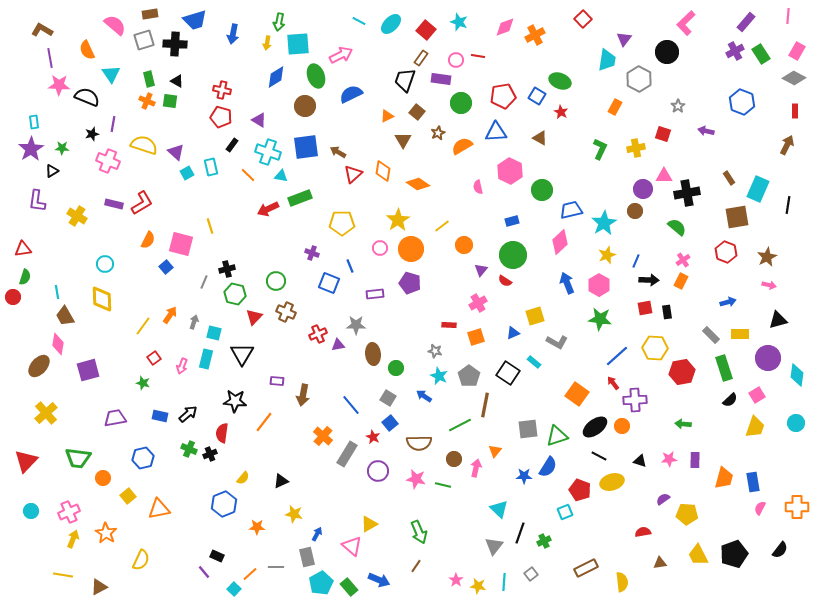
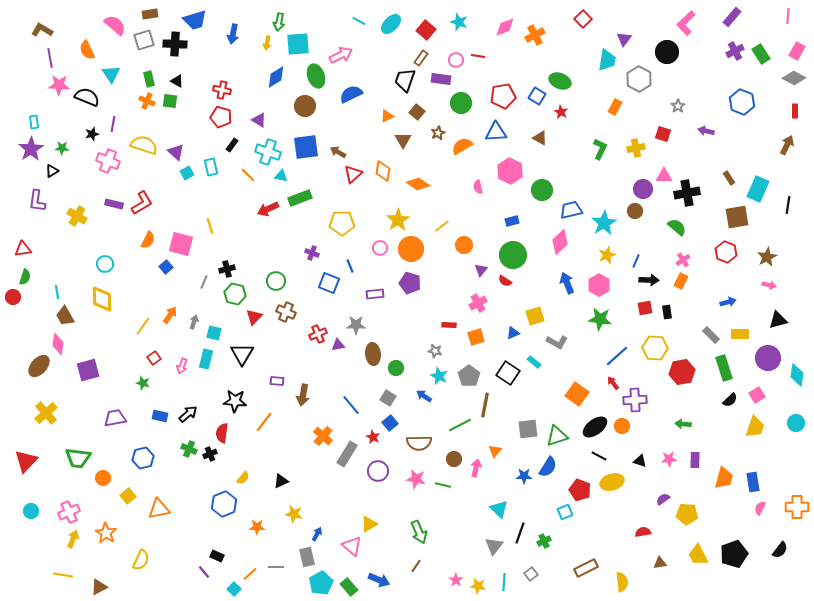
purple rectangle at (746, 22): moved 14 px left, 5 px up
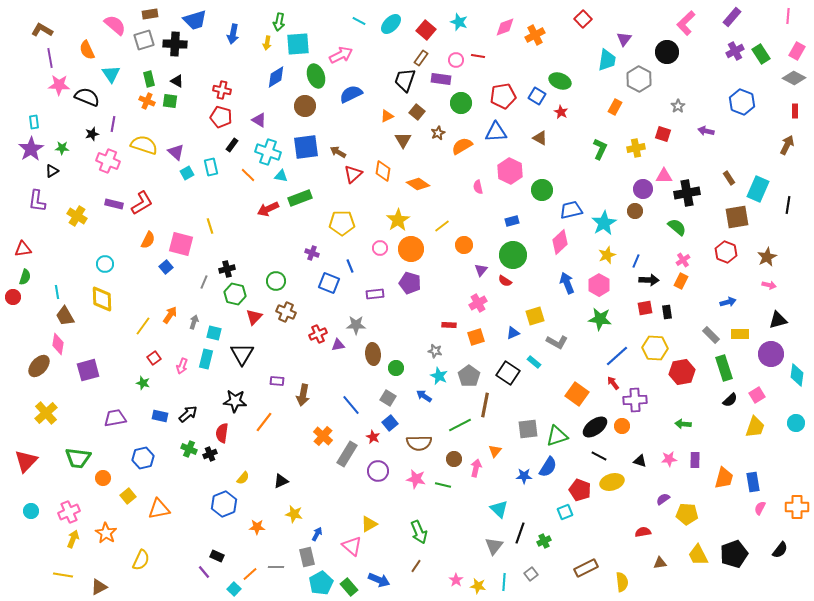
purple circle at (768, 358): moved 3 px right, 4 px up
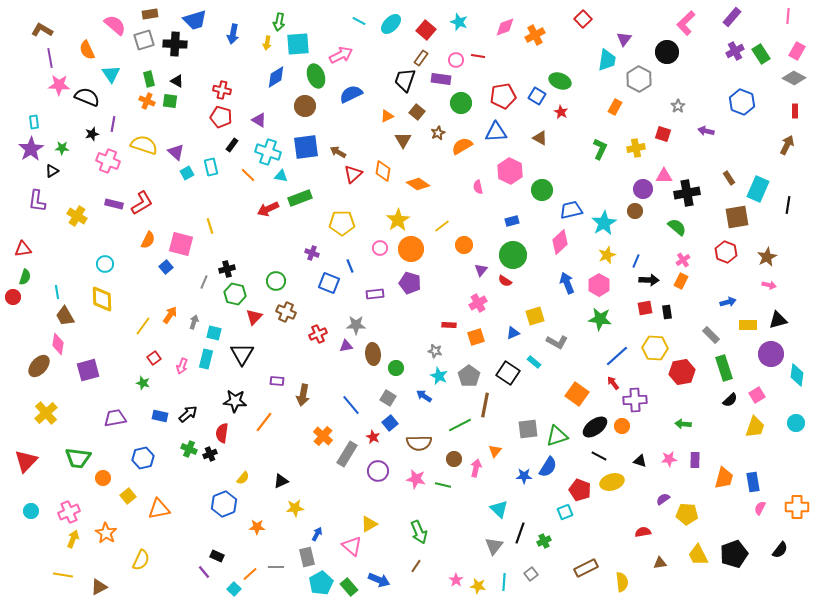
yellow rectangle at (740, 334): moved 8 px right, 9 px up
purple triangle at (338, 345): moved 8 px right, 1 px down
yellow star at (294, 514): moved 1 px right, 6 px up; rotated 18 degrees counterclockwise
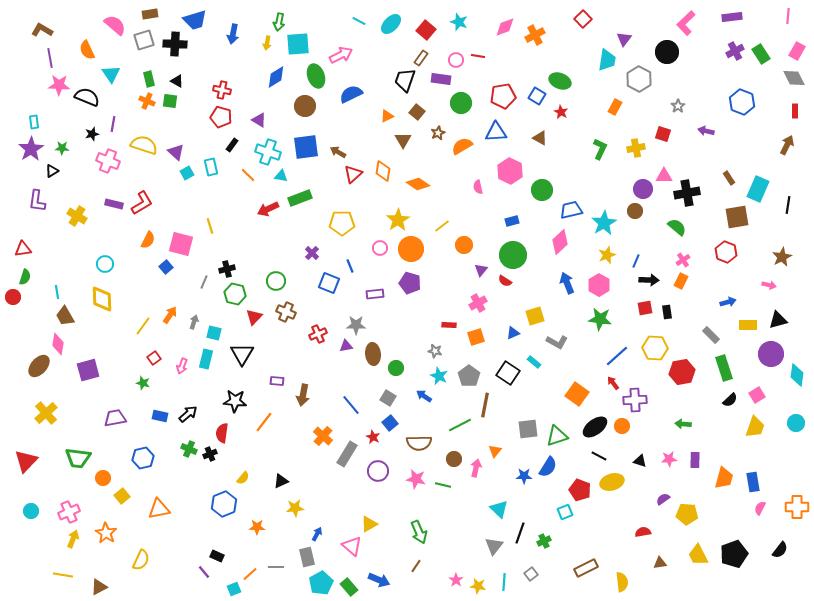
purple rectangle at (732, 17): rotated 42 degrees clockwise
gray diamond at (794, 78): rotated 35 degrees clockwise
purple cross at (312, 253): rotated 24 degrees clockwise
brown star at (767, 257): moved 15 px right
yellow square at (128, 496): moved 6 px left
cyan square at (234, 589): rotated 24 degrees clockwise
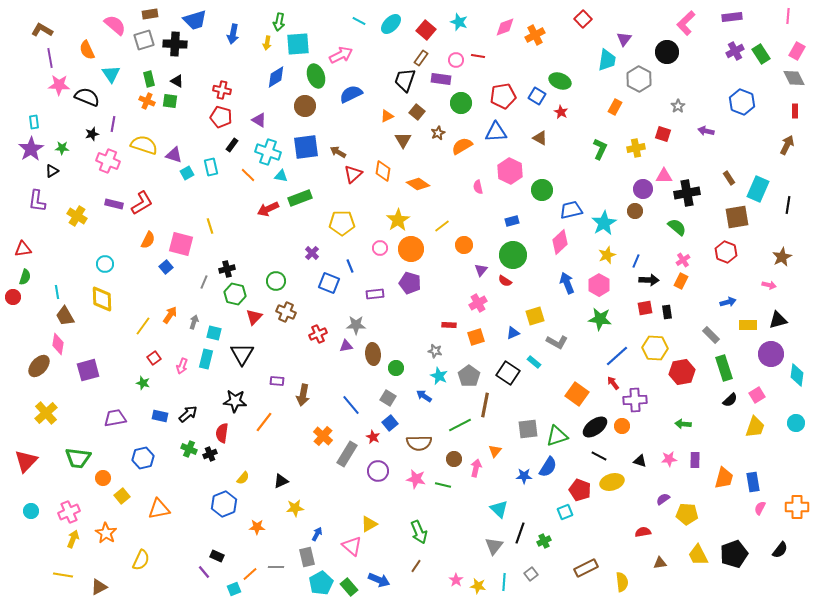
purple triangle at (176, 152): moved 2 px left, 3 px down; rotated 24 degrees counterclockwise
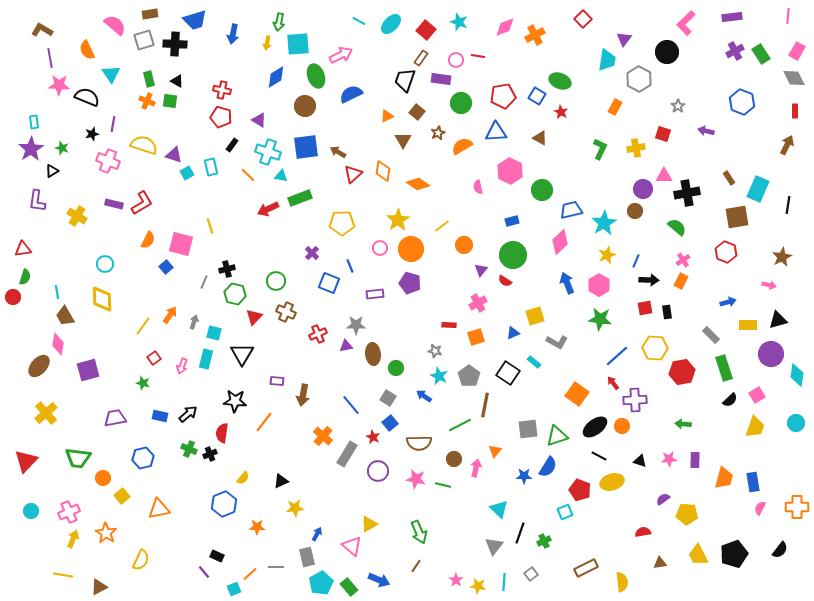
green star at (62, 148): rotated 16 degrees clockwise
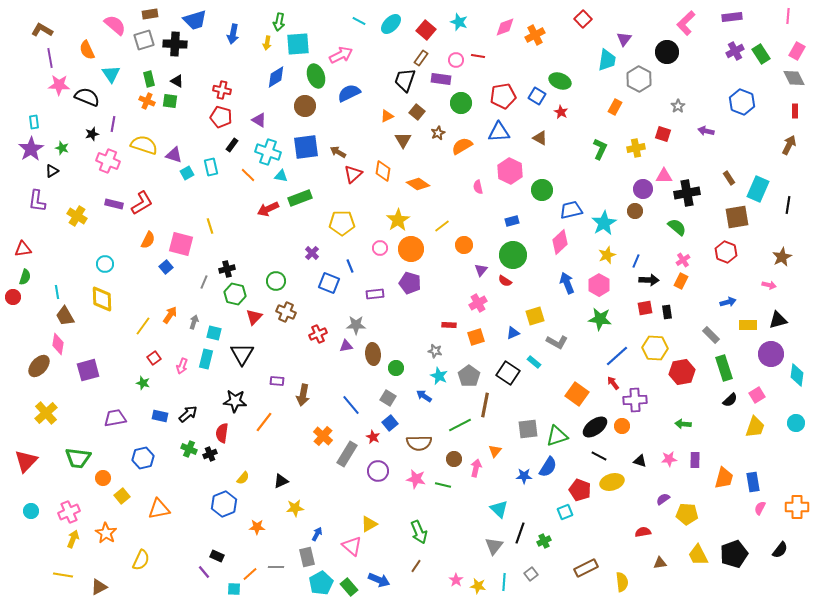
blue semicircle at (351, 94): moved 2 px left, 1 px up
blue triangle at (496, 132): moved 3 px right
brown arrow at (787, 145): moved 2 px right
cyan square at (234, 589): rotated 24 degrees clockwise
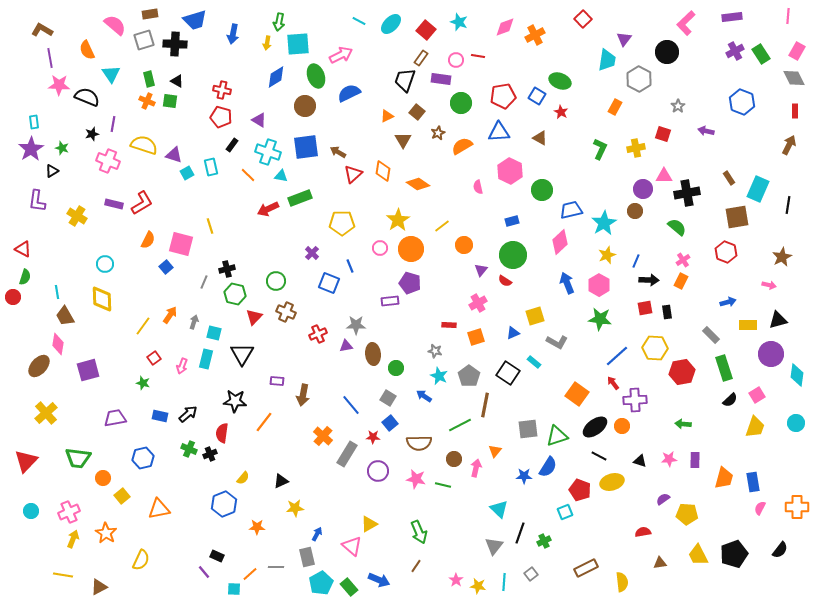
red triangle at (23, 249): rotated 36 degrees clockwise
purple rectangle at (375, 294): moved 15 px right, 7 px down
red star at (373, 437): rotated 24 degrees counterclockwise
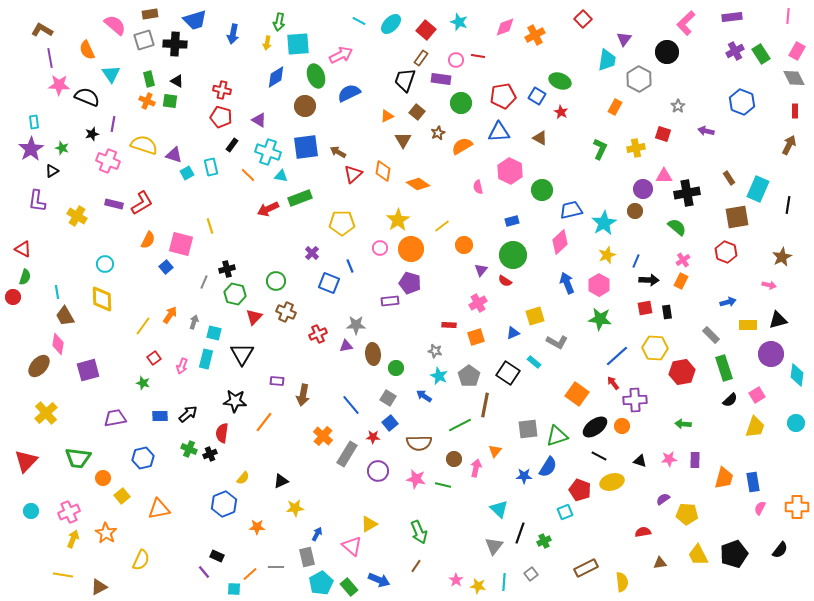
blue rectangle at (160, 416): rotated 14 degrees counterclockwise
